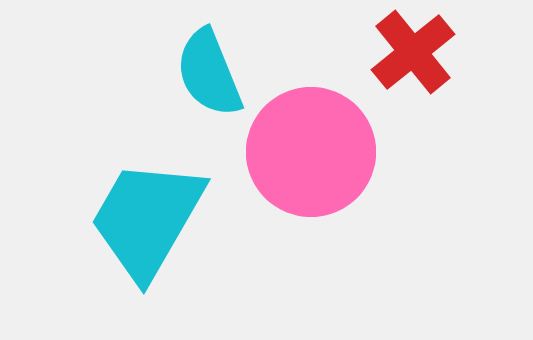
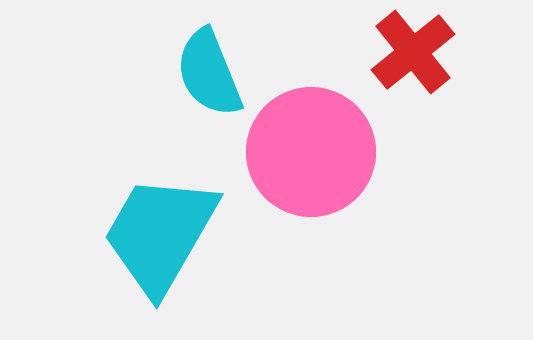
cyan trapezoid: moved 13 px right, 15 px down
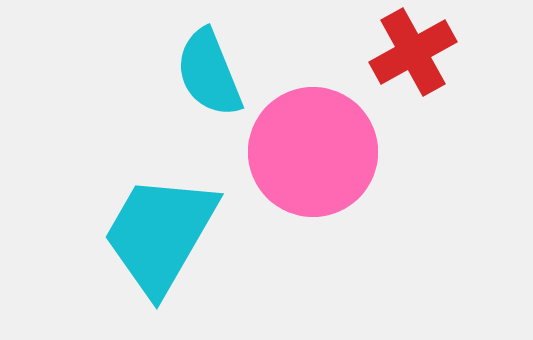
red cross: rotated 10 degrees clockwise
pink circle: moved 2 px right
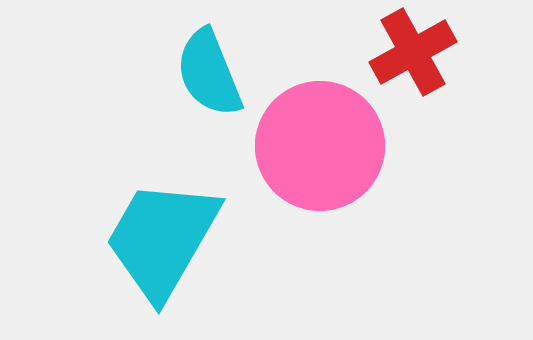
pink circle: moved 7 px right, 6 px up
cyan trapezoid: moved 2 px right, 5 px down
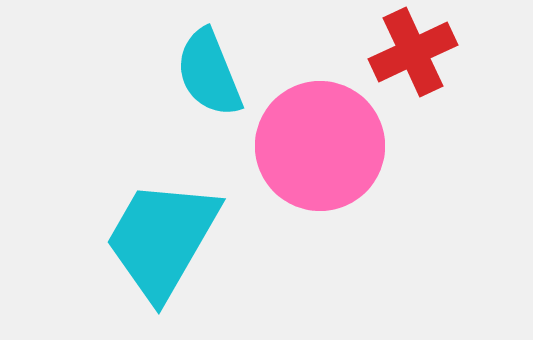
red cross: rotated 4 degrees clockwise
